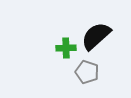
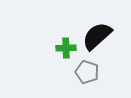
black semicircle: moved 1 px right
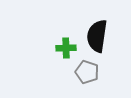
black semicircle: rotated 40 degrees counterclockwise
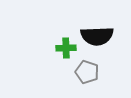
black semicircle: rotated 100 degrees counterclockwise
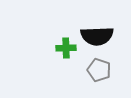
gray pentagon: moved 12 px right, 2 px up
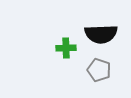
black semicircle: moved 4 px right, 2 px up
